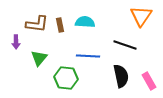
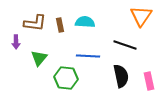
brown L-shape: moved 2 px left, 1 px up
pink rectangle: rotated 18 degrees clockwise
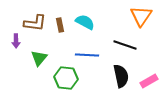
cyan semicircle: rotated 24 degrees clockwise
purple arrow: moved 1 px up
blue line: moved 1 px left, 1 px up
pink rectangle: rotated 72 degrees clockwise
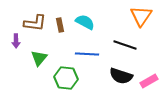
blue line: moved 1 px up
black semicircle: rotated 120 degrees clockwise
